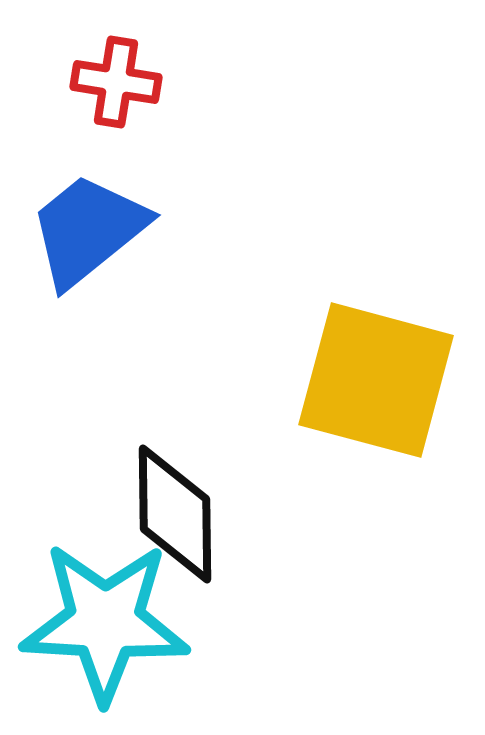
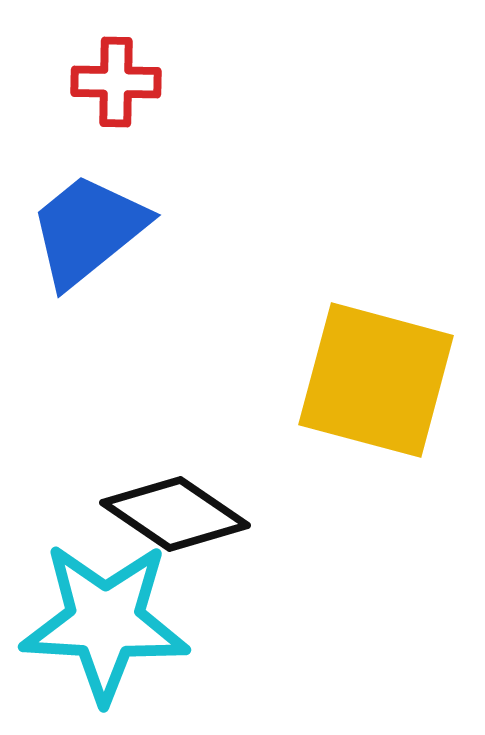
red cross: rotated 8 degrees counterclockwise
black diamond: rotated 55 degrees counterclockwise
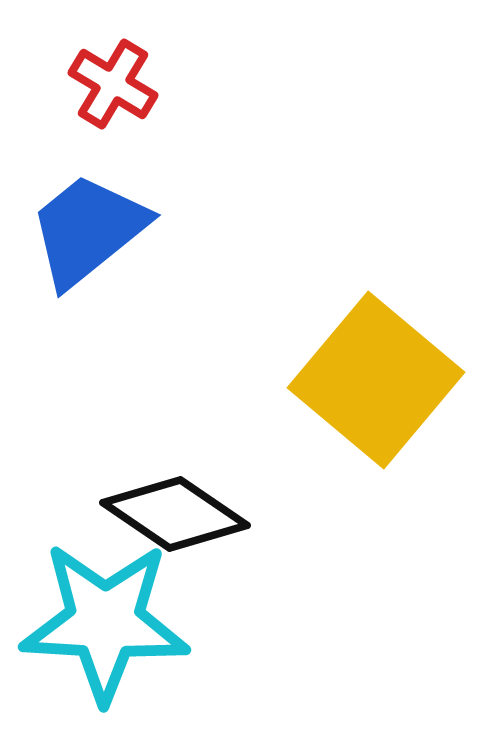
red cross: moved 3 px left, 2 px down; rotated 30 degrees clockwise
yellow square: rotated 25 degrees clockwise
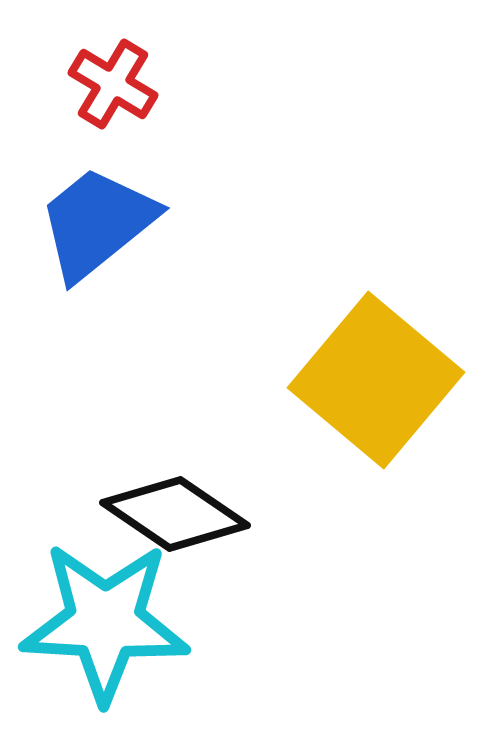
blue trapezoid: moved 9 px right, 7 px up
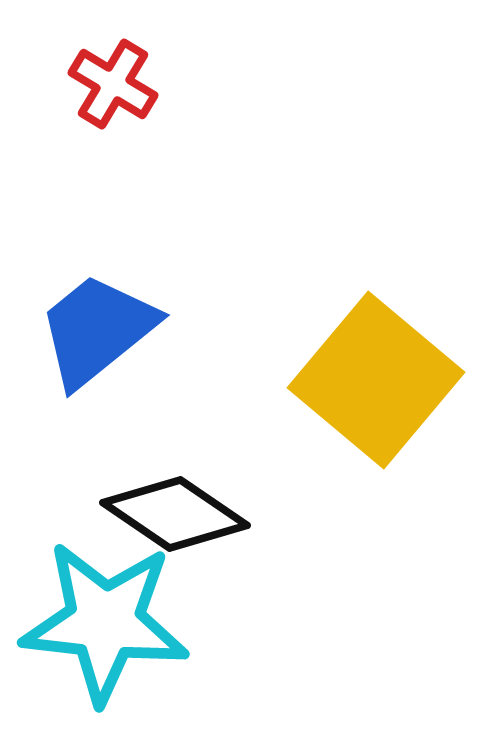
blue trapezoid: moved 107 px down
cyan star: rotated 3 degrees clockwise
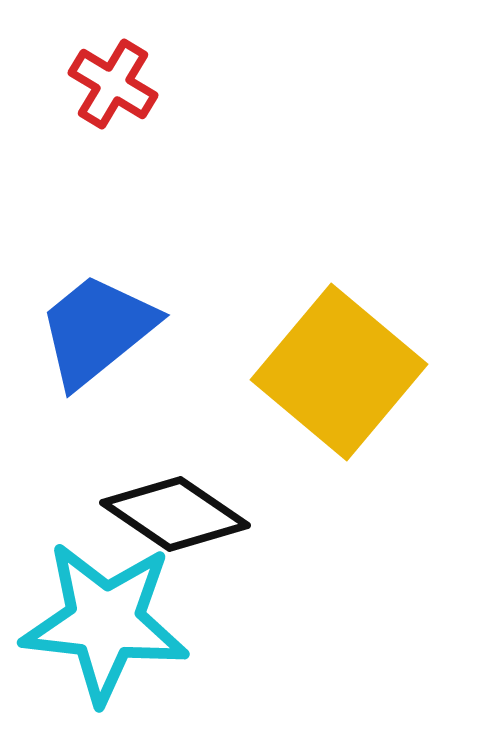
yellow square: moved 37 px left, 8 px up
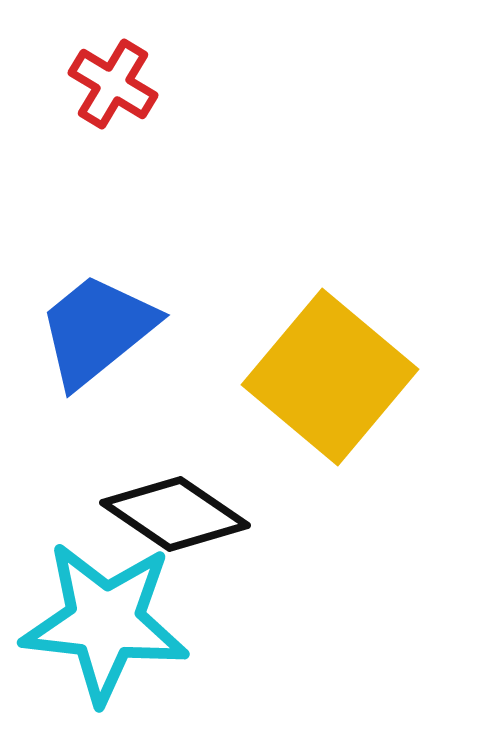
yellow square: moved 9 px left, 5 px down
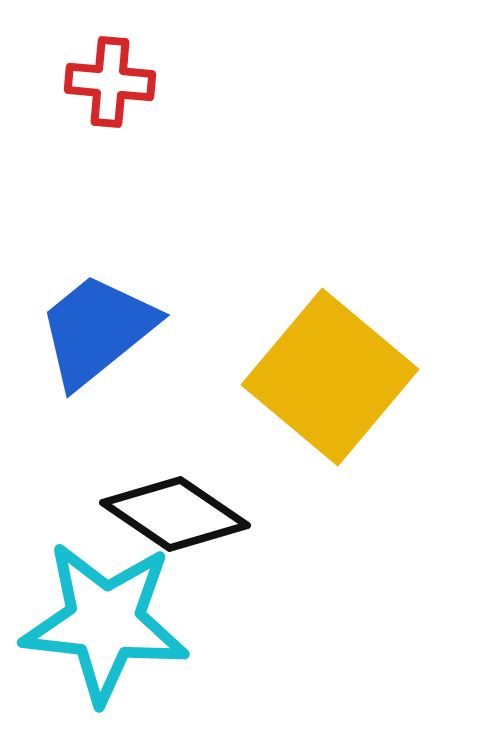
red cross: moved 3 px left, 2 px up; rotated 26 degrees counterclockwise
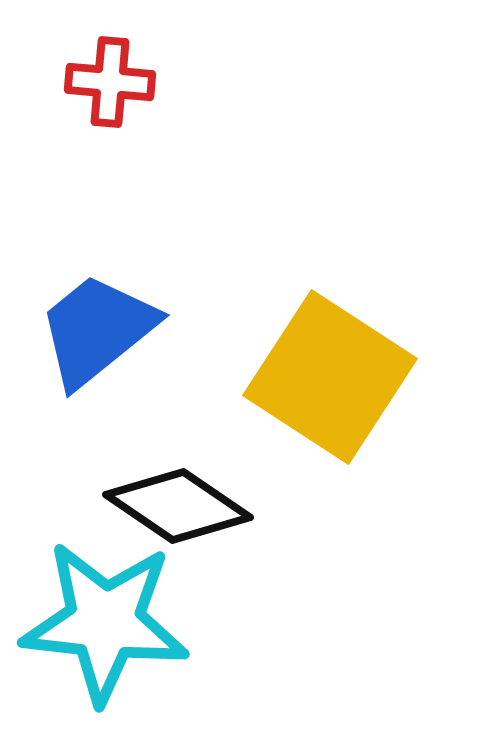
yellow square: rotated 7 degrees counterclockwise
black diamond: moved 3 px right, 8 px up
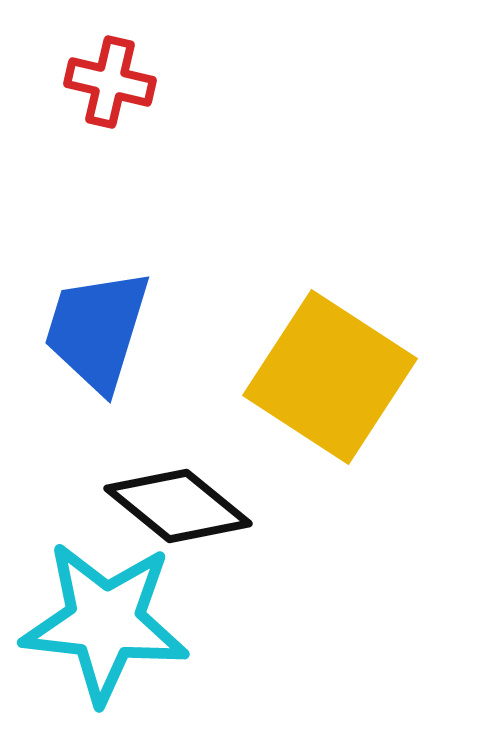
red cross: rotated 8 degrees clockwise
blue trapezoid: rotated 34 degrees counterclockwise
black diamond: rotated 5 degrees clockwise
